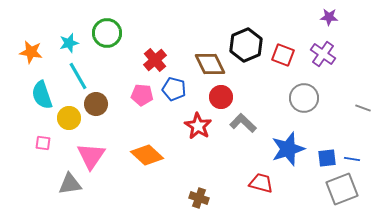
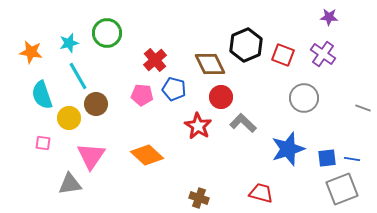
red trapezoid: moved 10 px down
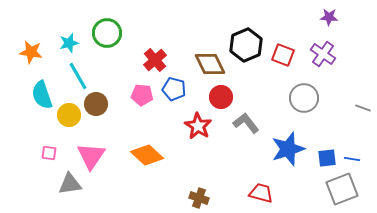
yellow circle: moved 3 px up
gray L-shape: moved 3 px right; rotated 8 degrees clockwise
pink square: moved 6 px right, 10 px down
